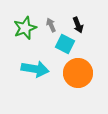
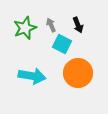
cyan square: moved 3 px left
cyan arrow: moved 3 px left, 7 px down
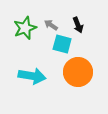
gray arrow: rotated 32 degrees counterclockwise
cyan square: rotated 12 degrees counterclockwise
orange circle: moved 1 px up
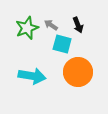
green star: moved 2 px right
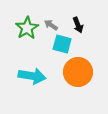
green star: rotated 10 degrees counterclockwise
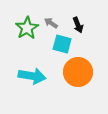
gray arrow: moved 2 px up
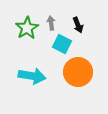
gray arrow: rotated 48 degrees clockwise
cyan square: rotated 12 degrees clockwise
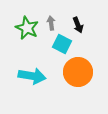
green star: rotated 15 degrees counterclockwise
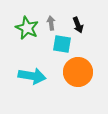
cyan square: rotated 18 degrees counterclockwise
